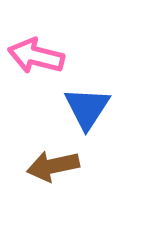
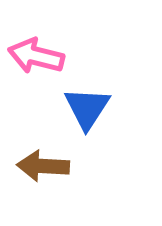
brown arrow: moved 10 px left; rotated 15 degrees clockwise
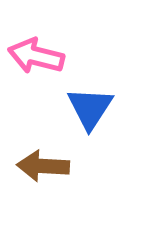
blue triangle: moved 3 px right
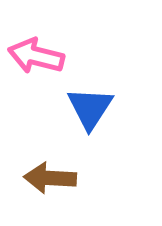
brown arrow: moved 7 px right, 12 px down
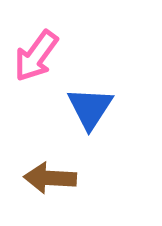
pink arrow: rotated 68 degrees counterclockwise
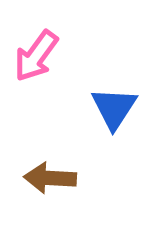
blue triangle: moved 24 px right
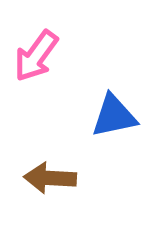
blue triangle: moved 8 px down; rotated 45 degrees clockwise
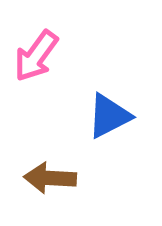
blue triangle: moved 5 px left; rotated 15 degrees counterclockwise
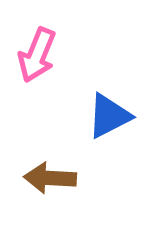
pink arrow: moved 1 px right, 1 px up; rotated 14 degrees counterclockwise
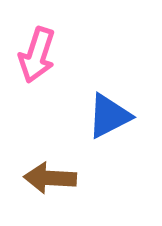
pink arrow: rotated 4 degrees counterclockwise
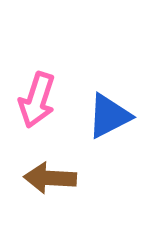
pink arrow: moved 45 px down
